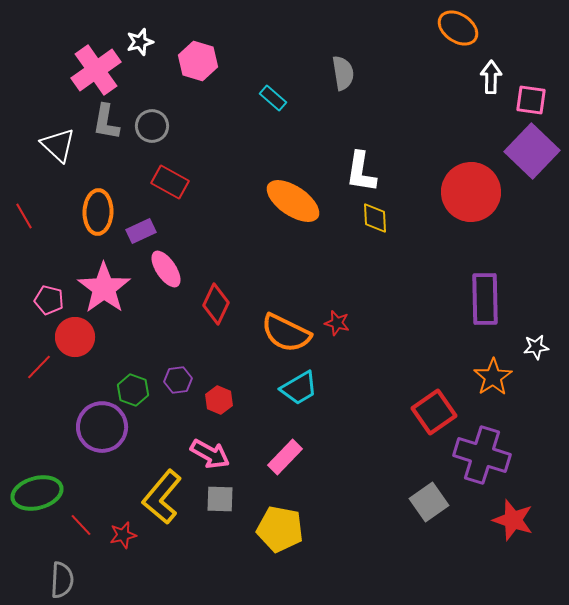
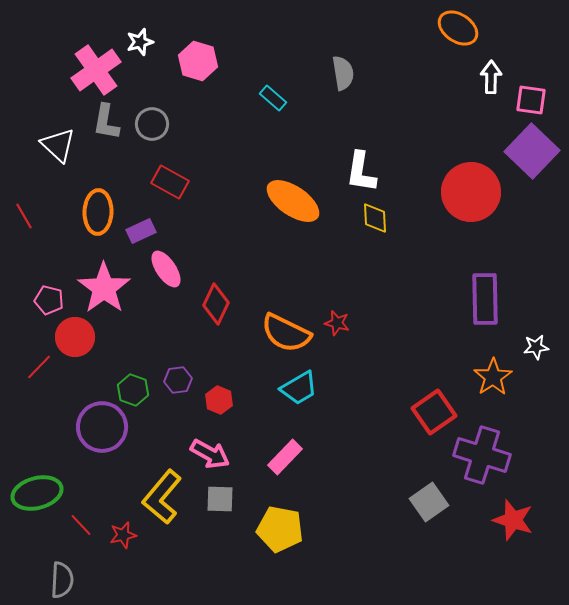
gray circle at (152, 126): moved 2 px up
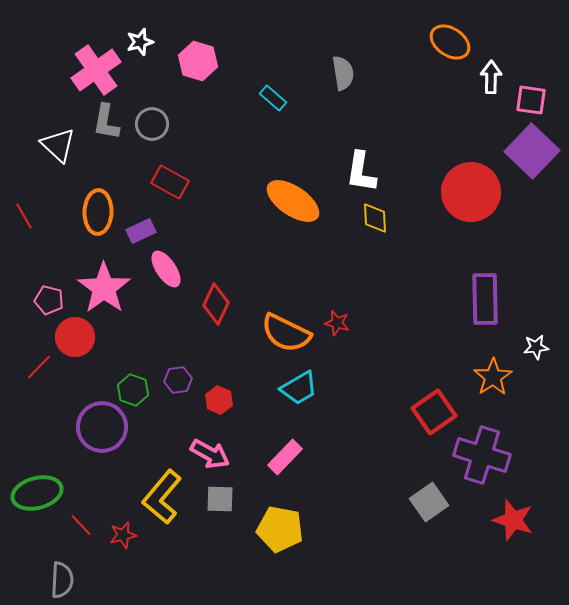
orange ellipse at (458, 28): moved 8 px left, 14 px down
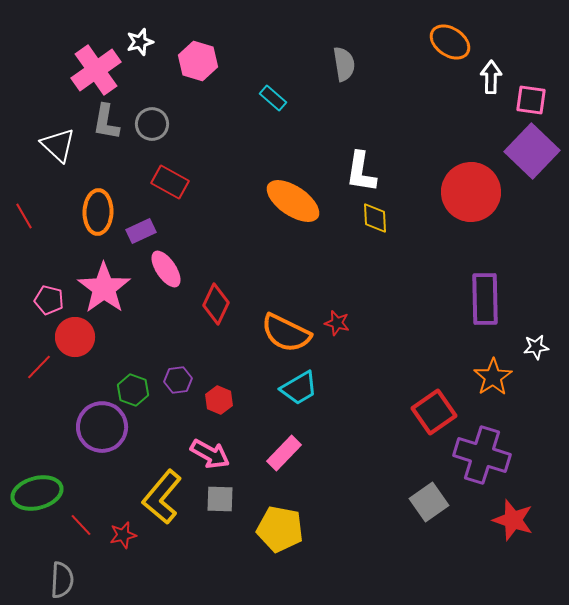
gray semicircle at (343, 73): moved 1 px right, 9 px up
pink rectangle at (285, 457): moved 1 px left, 4 px up
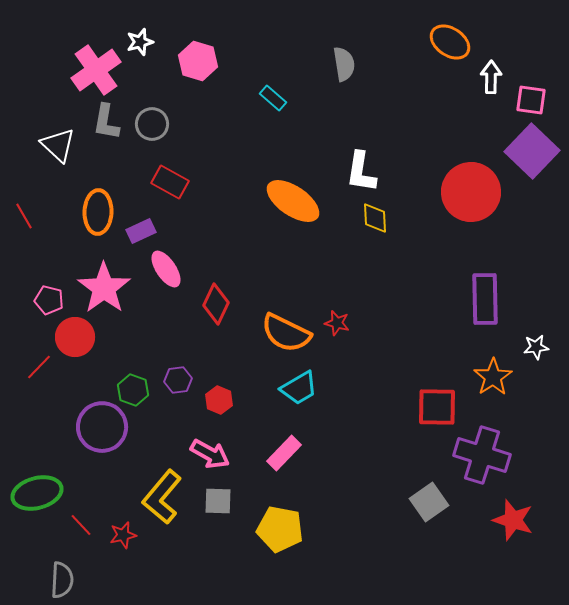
red square at (434, 412): moved 3 px right, 5 px up; rotated 36 degrees clockwise
gray square at (220, 499): moved 2 px left, 2 px down
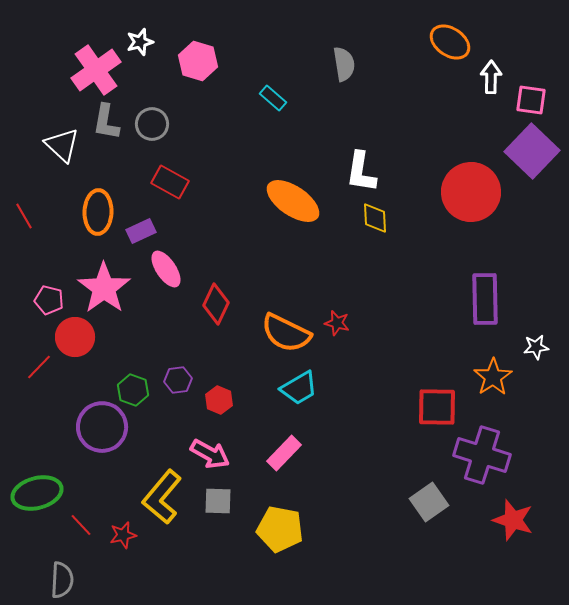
white triangle at (58, 145): moved 4 px right
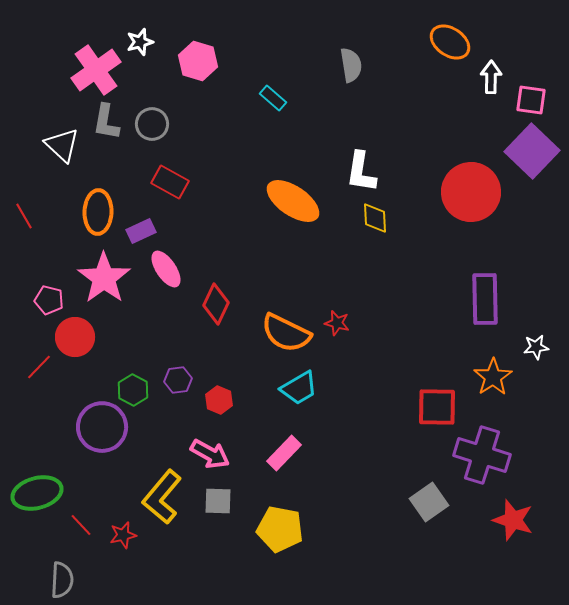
gray semicircle at (344, 64): moved 7 px right, 1 px down
pink star at (104, 288): moved 10 px up
green hexagon at (133, 390): rotated 8 degrees clockwise
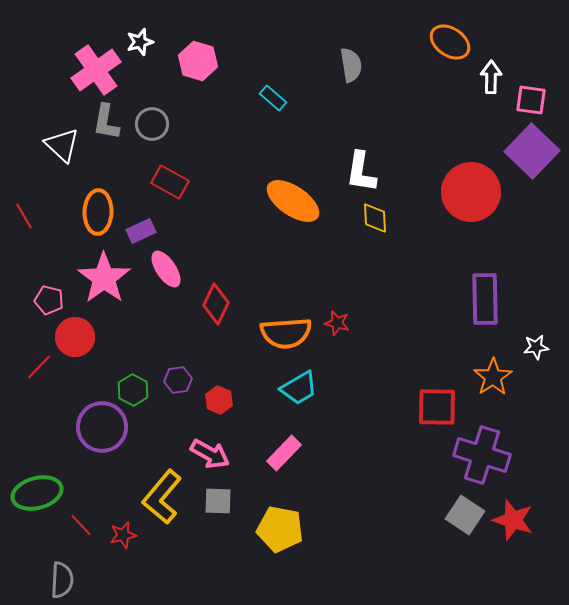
orange semicircle at (286, 333): rotated 30 degrees counterclockwise
gray square at (429, 502): moved 36 px right, 13 px down; rotated 21 degrees counterclockwise
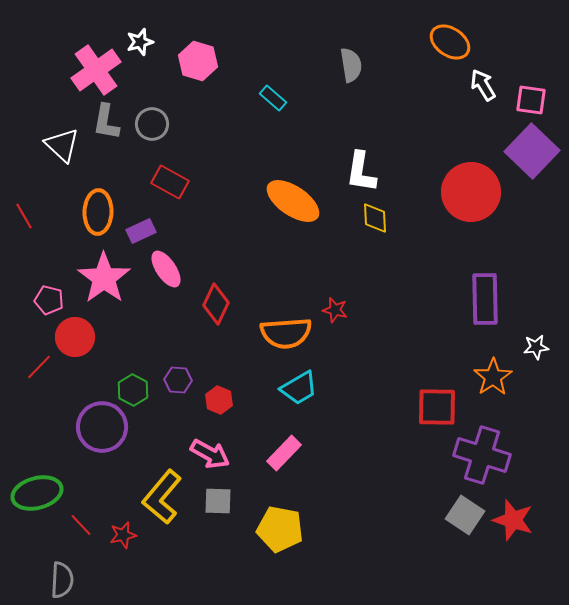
white arrow at (491, 77): moved 8 px left, 8 px down; rotated 32 degrees counterclockwise
red star at (337, 323): moved 2 px left, 13 px up
purple hexagon at (178, 380): rotated 12 degrees clockwise
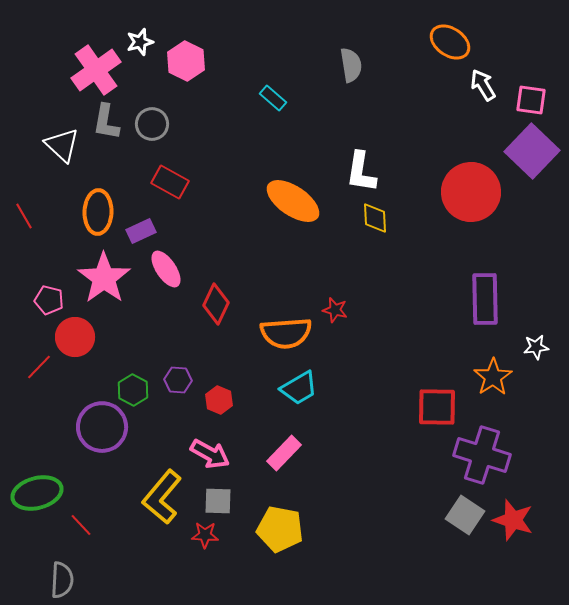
pink hexagon at (198, 61): moved 12 px left; rotated 9 degrees clockwise
red star at (123, 535): moved 82 px right; rotated 16 degrees clockwise
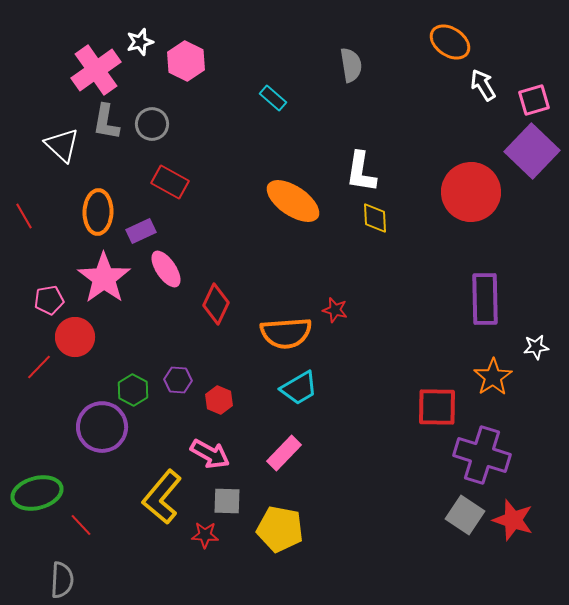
pink square at (531, 100): moved 3 px right; rotated 24 degrees counterclockwise
pink pentagon at (49, 300): rotated 24 degrees counterclockwise
gray square at (218, 501): moved 9 px right
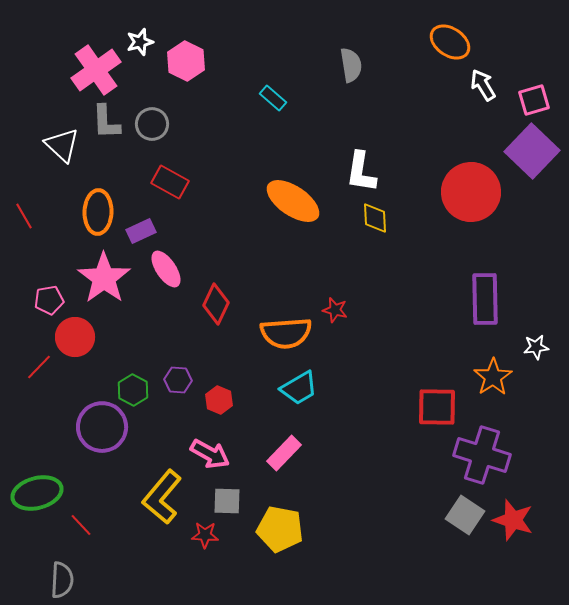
gray L-shape at (106, 122): rotated 12 degrees counterclockwise
